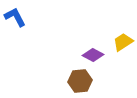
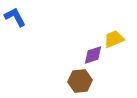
yellow trapezoid: moved 9 px left, 3 px up; rotated 10 degrees clockwise
purple diamond: rotated 45 degrees counterclockwise
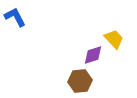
yellow trapezoid: rotated 70 degrees clockwise
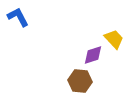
blue L-shape: moved 3 px right
brown hexagon: rotated 10 degrees clockwise
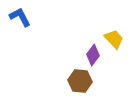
blue L-shape: moved 2 px right
purple diamond: rotated 35 degrees counterclockwise
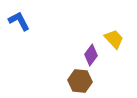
blue L-shape: moved 1 px left, 4 px down
purple diamond: moved 2 px left
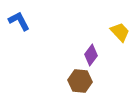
yellow trapezoid: moved 6 px right, 7 px up
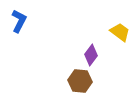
blue L-shape: rotated 55 degrees clockwise
yellow trapezoid: rotated 10 degrees counterclockwise
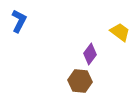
purple diamond: moved 1 px left, 1 px up
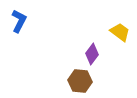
purple diamond: moved 2 px right
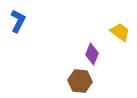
blue L-shape: moved 1 px left
purple diamond: rotated 15 degrees counterclockwise
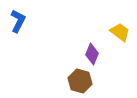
brown hexagon: rotated 10 degrees clockwise
